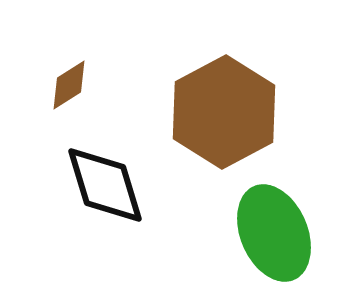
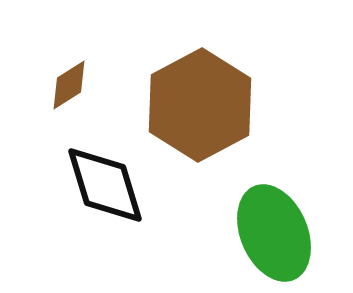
brown hexagon: moved 24 px left, 7 px up
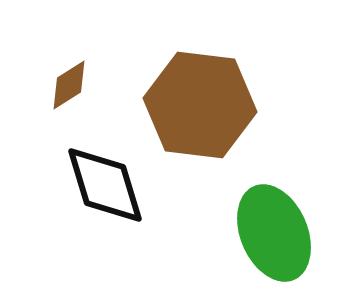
brown hexagon: rotated 25 degrees counterclockwise
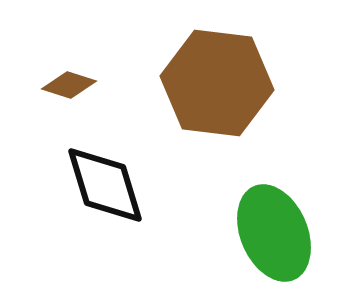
brown diamond: rotated 50 degrees clockwise
brown hexagon: moved 17 px right, 22 px up
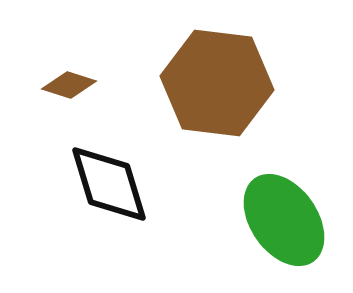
black diamond: moved 4 px right, 1 px up
green ellipse: moved 10 px right, 13 px up; rotated 12 degrees counterclockwise
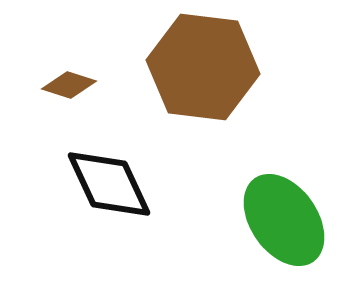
brown hexagon: moved 14 px left, 16 px up
black diamond: rotated 8 degrees counterclockwise
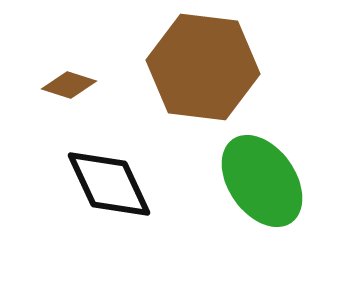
green ellipse: moved 22 px left, 39 px up
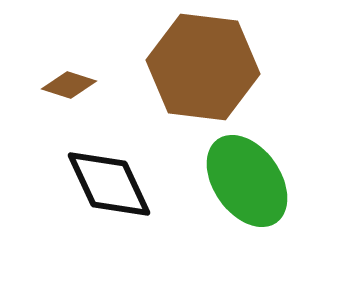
green ellipse: moved 15 px left
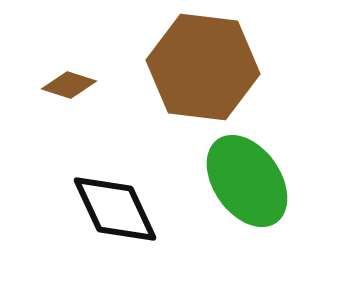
black diamond: moved 6 px right, 25 px down
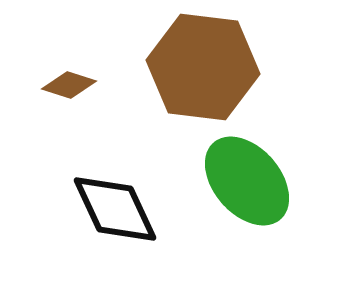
green ellipse: rotated 6 degrees counterclockwise
